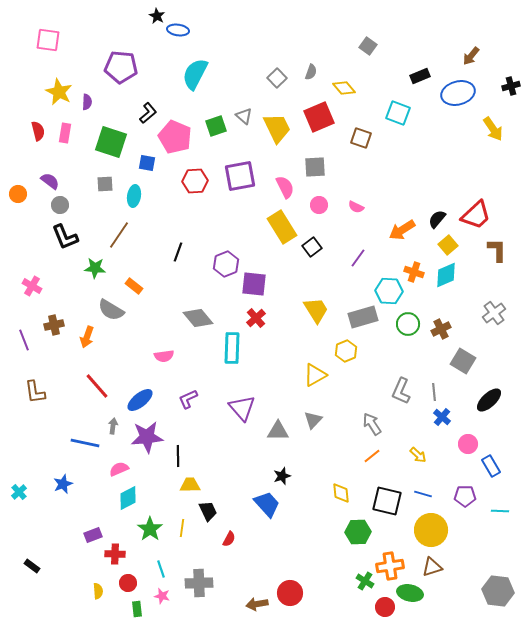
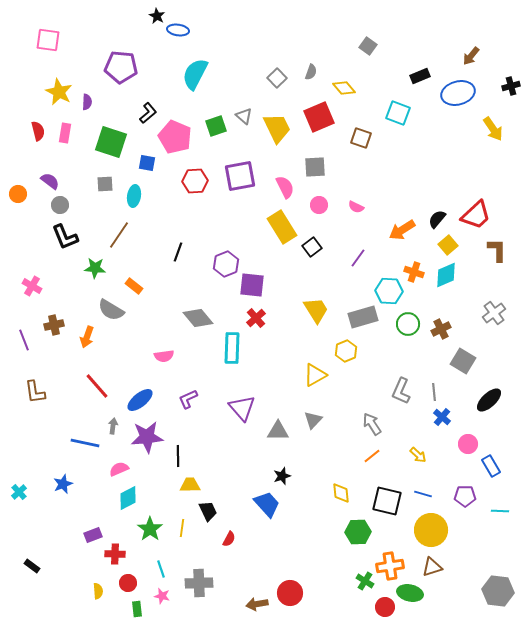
purple square at (254, 284): moved 2 px left, 1 px down
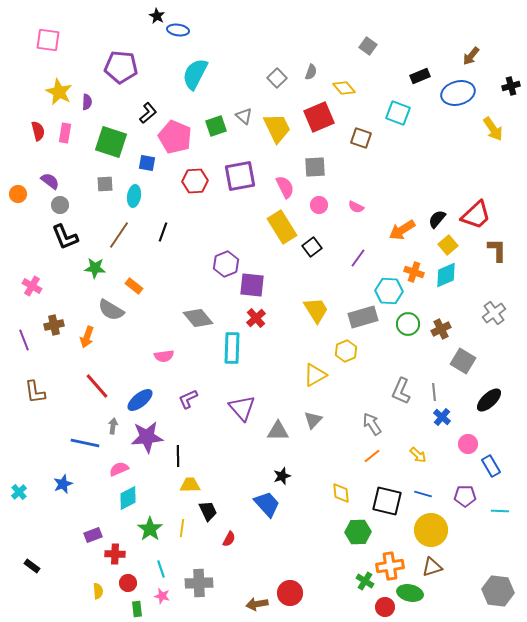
black line at (178, 252): moved 15 px left, 20 px up
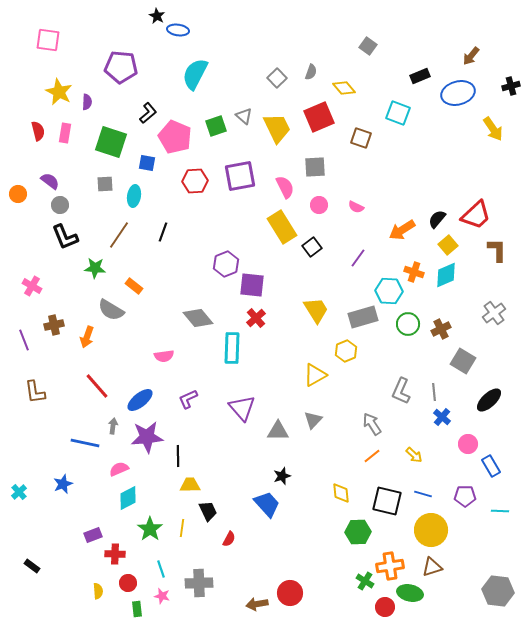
yellow arrow at (418, 455): moved 4 px left
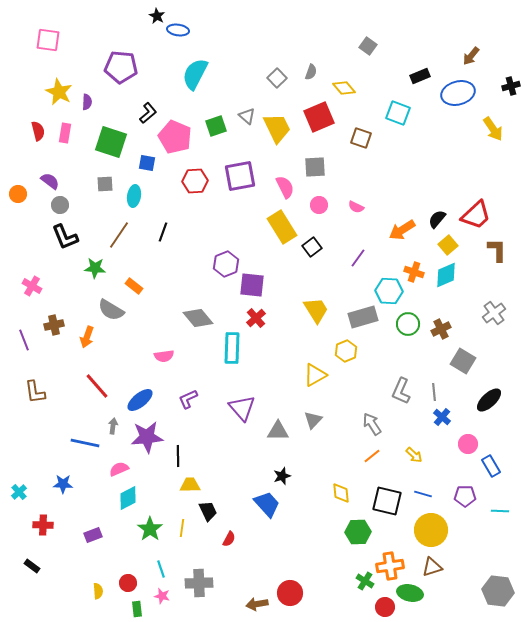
gray triangle at (244, 116): moved 3 px right
blue star at (63, 484): rotated 24 degrees clockwise
red cross at (115, 554): moved 72 px left, 29 px up
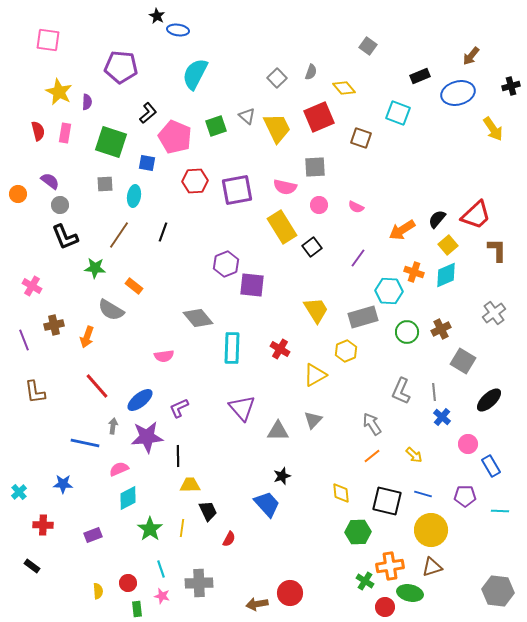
purple square at (240, 176): moved 3 px left, 14 px down
pink semicircle at (285, 187): rotated 130 degrees clockwise
red cross at (256, 318): moved 24 px right, 31 px down; rotated 18 degrees counterclockwise
green circle at (408, 324): moved 1 px left, 8 px down
purple L-shape at (188, 399): moved 9 px left, 9 px down
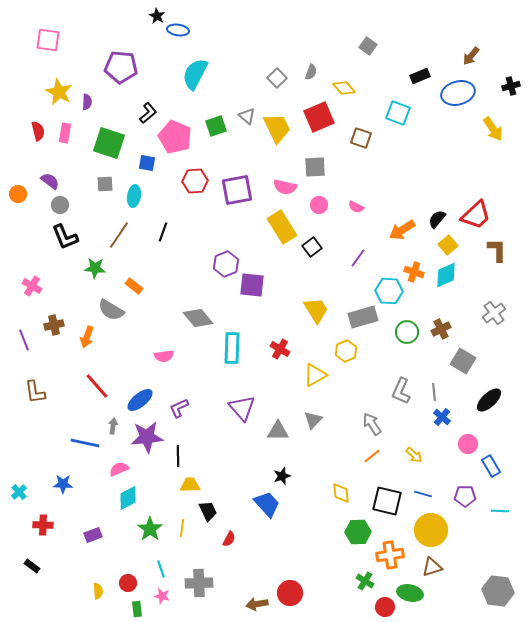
green square at (111, 142): moved 2 px left, 1 px down
orange cross at (390, 566): moved 11 px up
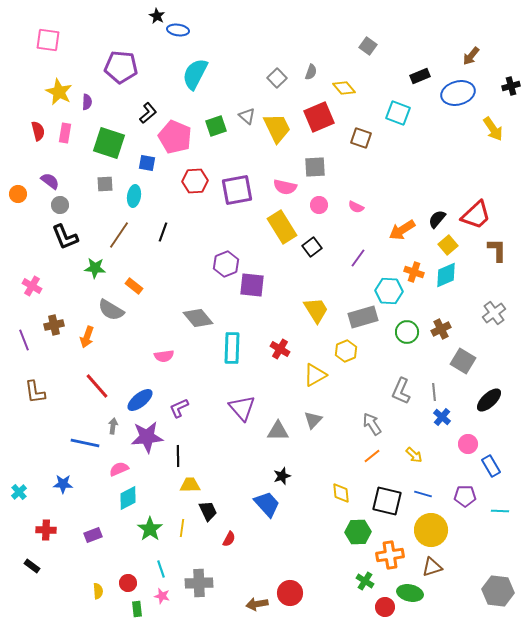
red cross at (43, 525): moved 3 px right, 5 px down
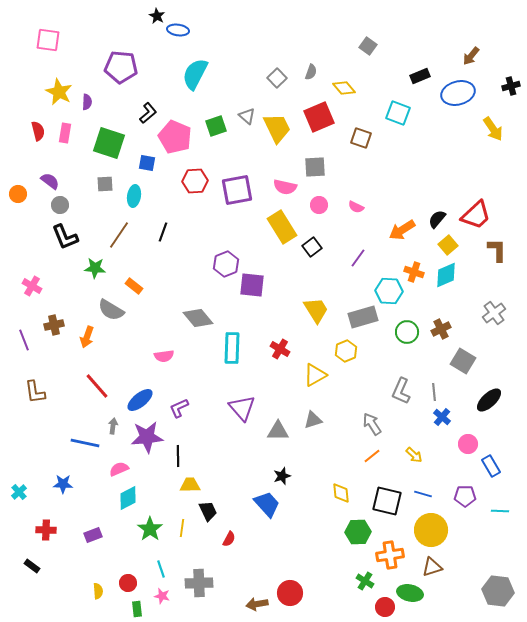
gray triangle at (313, 420): rotated 30 degrees clockwise
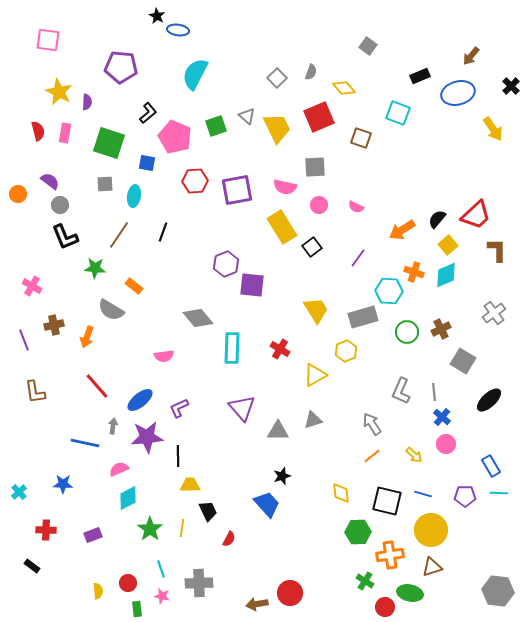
black cross at (511, 86): rotated 30 degrees counterclockwise
pink circle at (468, 444): moved 22 px left
cyan line at (500, 511): moved 1 px left, 18 px up
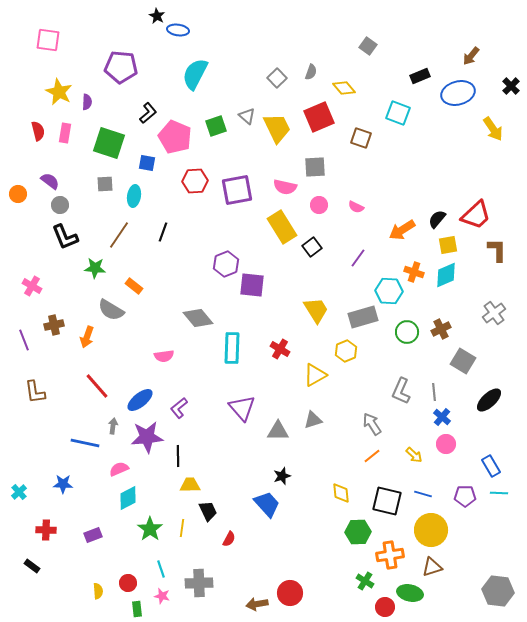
yellow square at (448, 245): rotated 30 degrees clockwise
purple L-shape at (179, 408): rotated 15 degrees counterclockwise
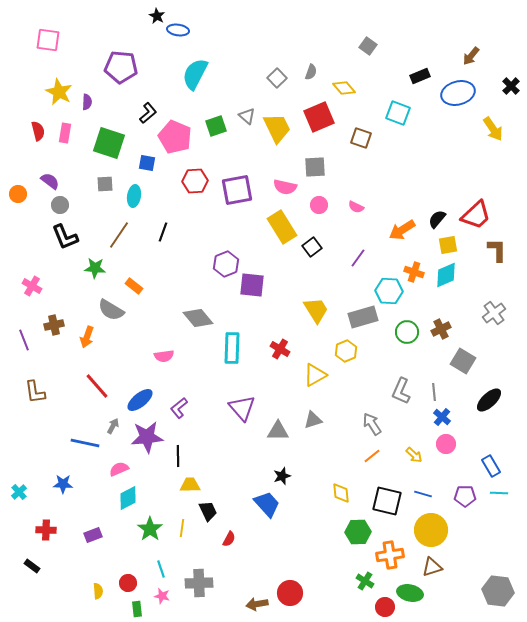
gray arrow at (113, 426): rotated 21 degrees clockwise
